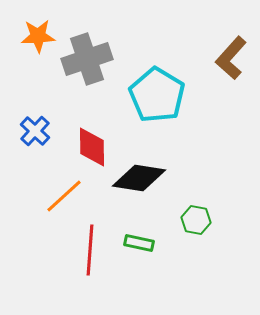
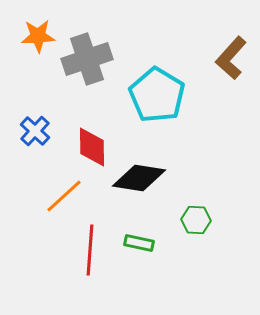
green hexagon: rotated 8 degrees counterclockwise
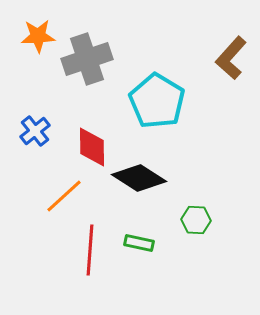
cyan pentagon: moved 6 px down
blue cross: rotated 8 degrees clockwise
black diamond: rotated 24 degrees clockwise
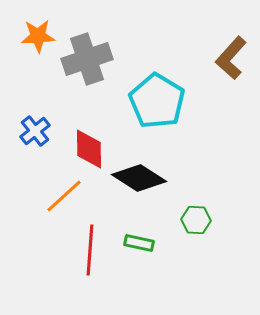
red diamond: moved 3 px left, 2 px down
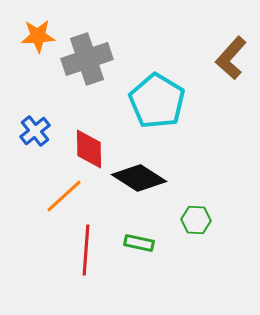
red line: moved 4 px left
